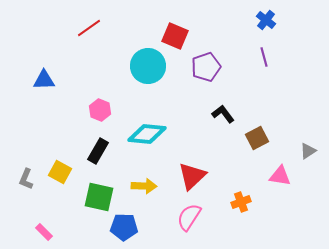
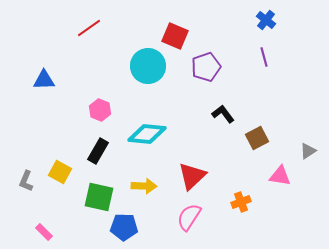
gray L-shape: moved 2 px down
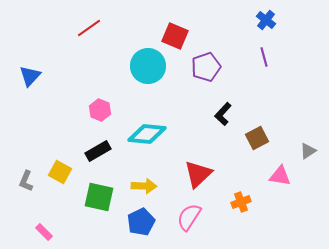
blue triangle: moved 14 px left, 4 px up; rotated 45 degrees counterclockwise
black L-shape: rotated 100 degrees counterclockwise
black rectangle: rotated 30 degrees clockwise
red triangle: moved 6 px right, 2 px up
blue pentagon: moved 17 px right, 5 px up; rotated 28 degrees counterclockwise
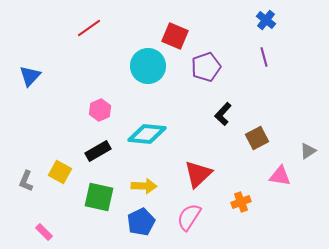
pink hexagon: rotated 15 degrees clockwise
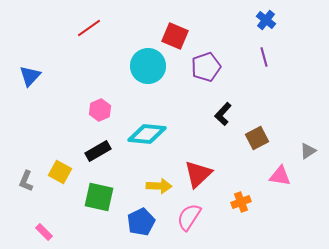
yellow arrow: moved 15 px right
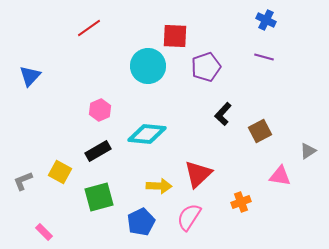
blue cross: rotated 12 degrees counterclockwise
red square: rotated 20 degrees counterclockwise
purple line: rotated 60 degrees counterclockwise
brown square: moved 3 px right, 7 px up
gray L-shape: moved 3 px left; rotated 45 degrees clockwise
green square: rotated 28 degrees counterclockwise
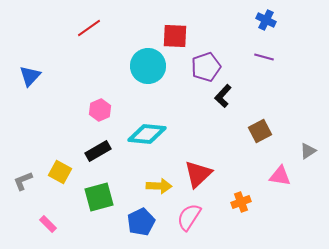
black L-shape: moved 18 px up
pink rectangle: moved 4 px right, 8 px up
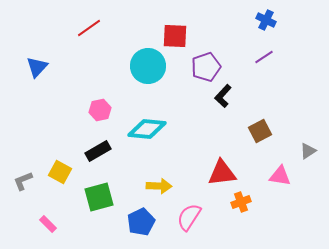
purple line: rotated 48 degrees counterclockwise
blue triangle: moved 7 px right, 9 px up
pink hexagon: rotated 10 degrees clockwise
cyan diamond: moved 5 px up
red triangle: moved 24 px right, 1 px up; rotated 36 degrees clockwise
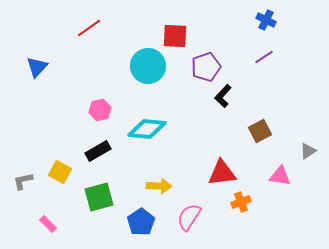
gray L-shape: rotated 10 degrees clockwise
blue pentagon: rotated 8 degrees counterclockwise
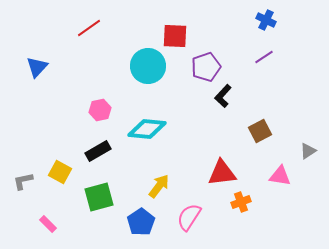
yellow arrow: rotated 55 degrees counterclockwise
